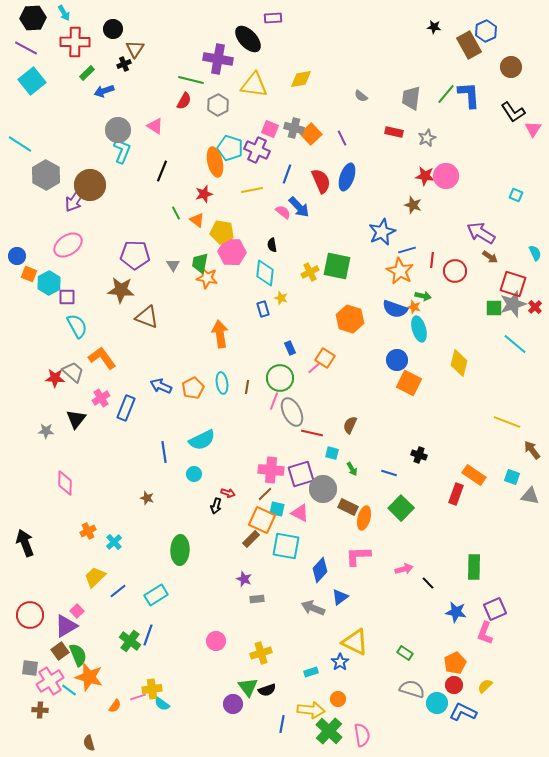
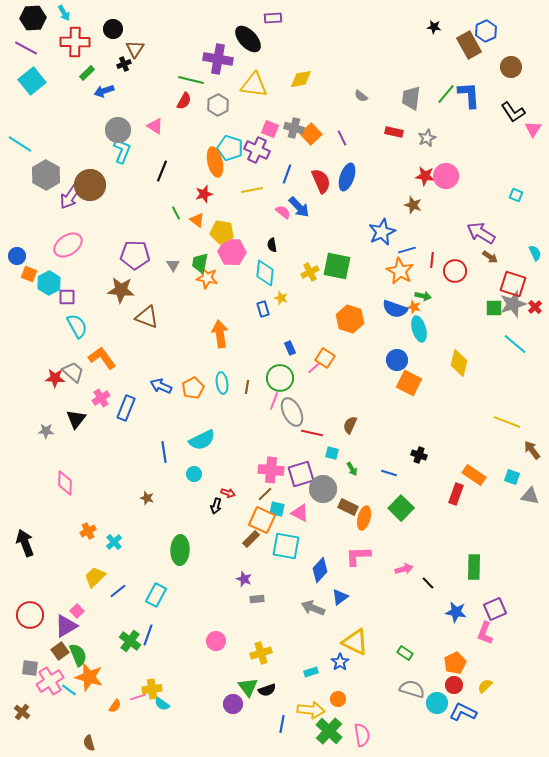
purple arrow at (75, 200): moved 5 px left, 3 px up
cyan rectangle at (156, 595): rotated 30 degrees counterclockwise
brown cross at (40, 710): moved 18 px left, 2 px down; rotated 35 degrees clockwise
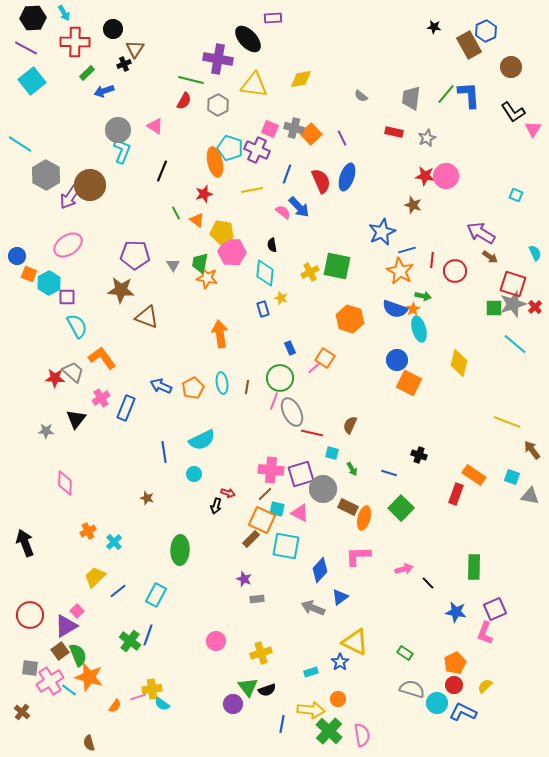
orange star at (414, 307): moved 1 px left, 2 px down; rotated 24 degrees clockwise
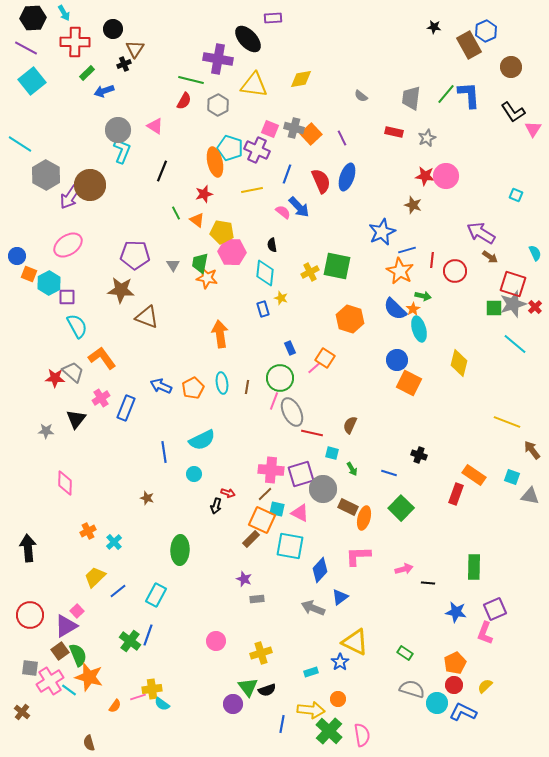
blue semicircle at (395, 309): rotated 25 degrees clockwise
black arrow at (25, 543): moved 3 px right, 5 px down; rotated 16 degrees clockwise
cyan square at (286, 546): moved 4 px right
black line at (428, 583): rotated 40 degrees counterclockwise
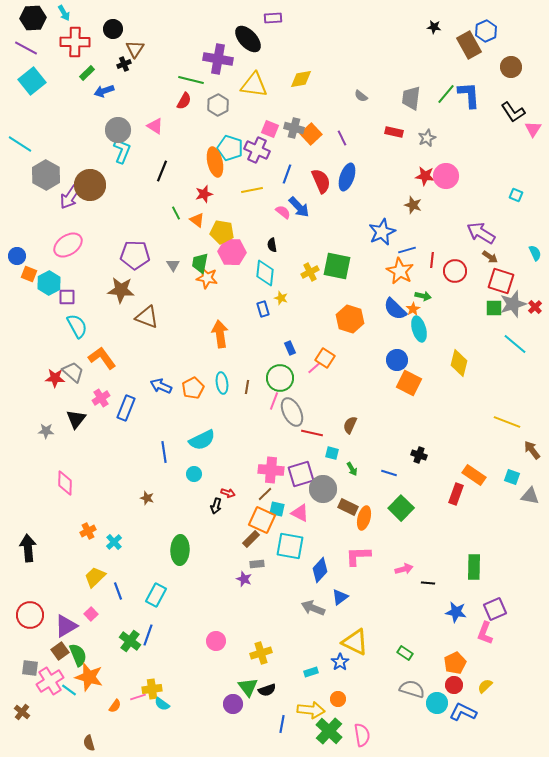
red square at (513, 284): moved 12 px left, 3 px up
blue line at (118, 591): rotated 72 degrees counterclockwise
gray rectangle at (257, 599): moved 35 px up
pink square at (77, 611): moved 14 px right, 3 px down
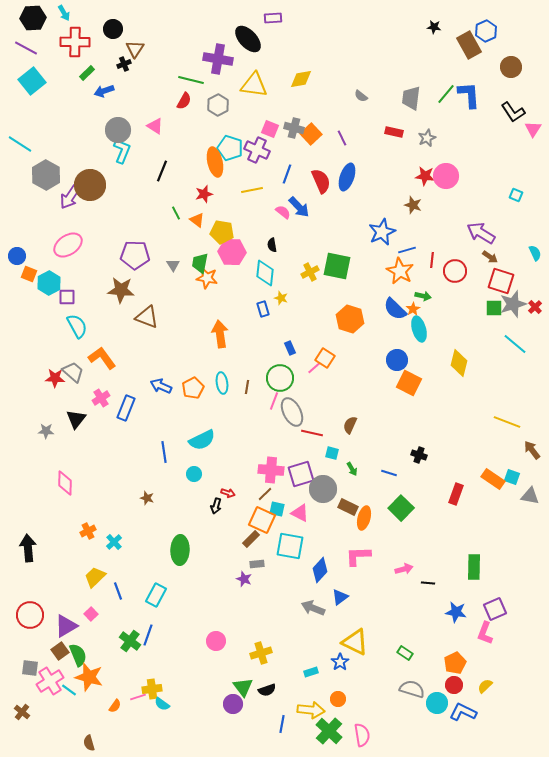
orange rectangle at (474, 475): moved 19 px right, 4 px down
green triangle at (248, 687): moved 5 px left
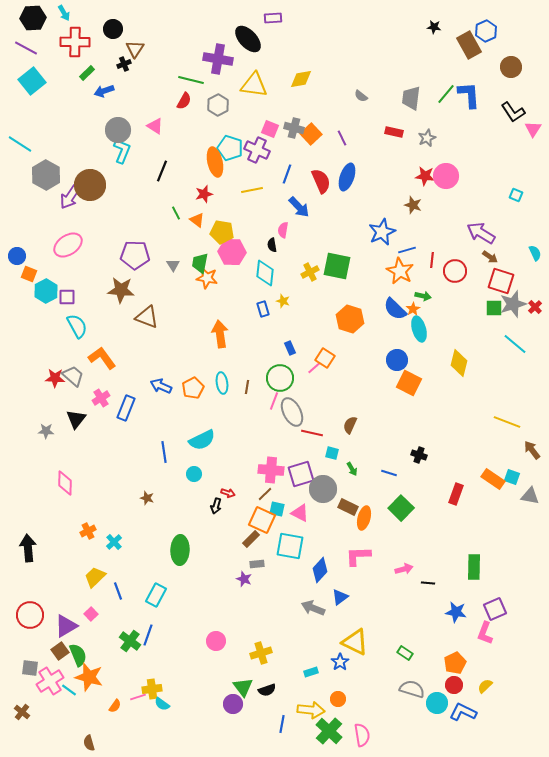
pink semicircle at (283, 212): moved 18 px down; rotated 119 degrees counterclockwise
cyan hexagon at (49, 283): moved 3 px left, 8 px down
yellow star at (281, 298): moved 2 px right, 3 px down
gray trapezoid at (73, 372): moved 4 px down
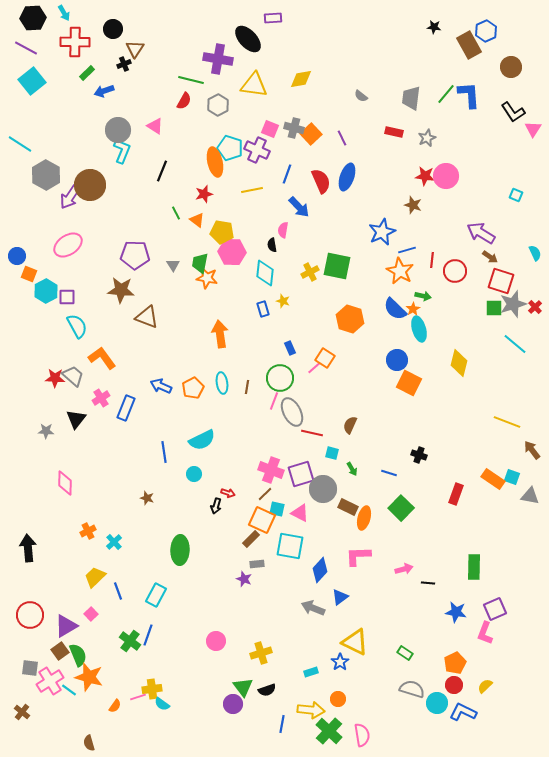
pink cross at (271, 470): rotated 15 degrees clockwise
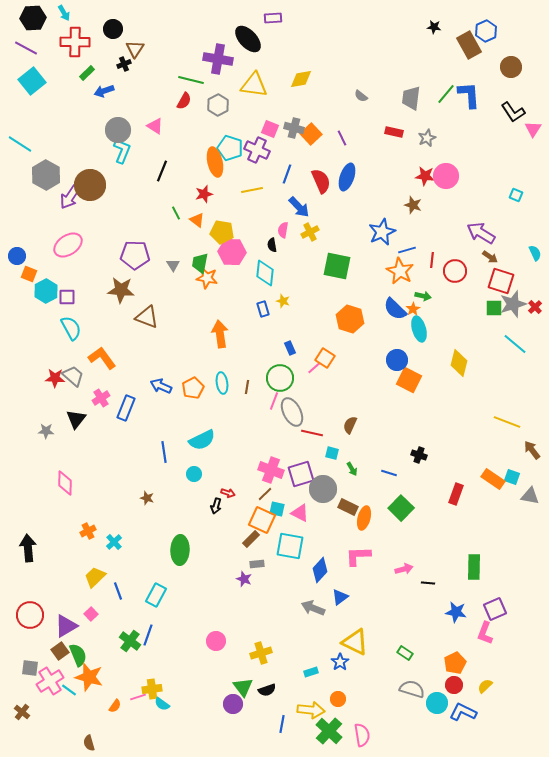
yellow cross at (310, 272): moved 40 px up
cyan semicircle at (77, 326): moved 6 px left, 2 px down
orange square at (409, 383): moved 3 px up
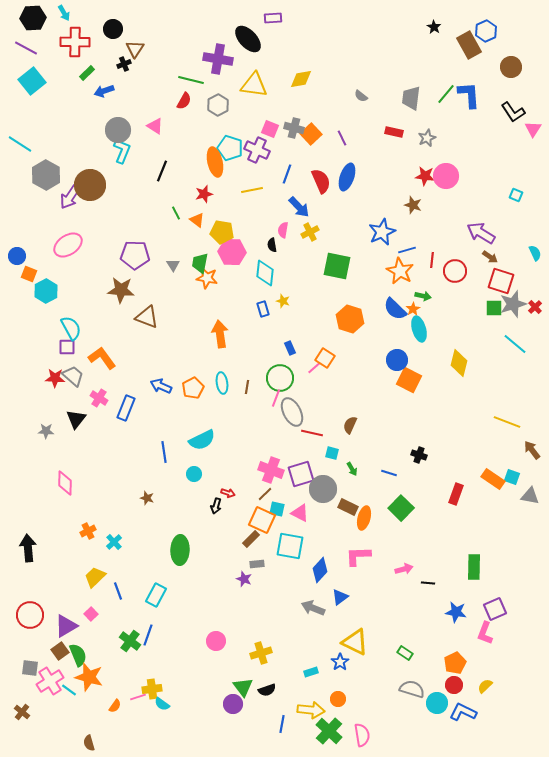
black star at (434, 27): rotated 24 degrees clockwise
purple square at (67, 297): moved 50 px down
pink cross at (101, 398): moved 2 px left; rotated 24 degrees counterclockwise
pink line at (274, 401): moved 2 px right, 3 px up
